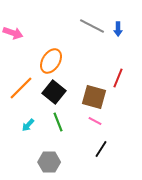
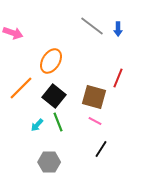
gray line: rotated 10 degrees clockwise
black square: moved 4 px down
cyan arrow: moved 9 px right
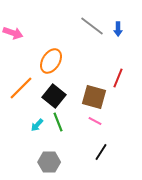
black line: moved 3 px down
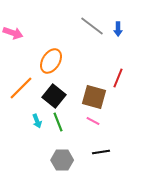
pink line: moved 2 px left
cyan arrow: moved 4 px up; rotated 64 degrees counterclockwise
black line: rotated 48 degrees clockwise
gray hexagon: moved 13 px right, 2 px up
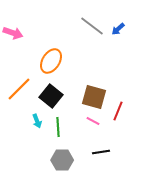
blue arrow: rotated 48 degrees clockwise
red line: moved 33 px down
orange line: moved 2 px left, 1 px down
black square: moved 3 px left
green line: moved 5 px down; rotated 18 degrees clockwise
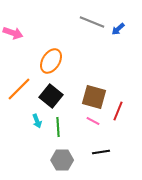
gray line: moved 4 px up; rotated 15 degrees counterclockwise
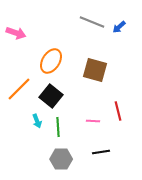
blue arrow: moved 1 px right, 2 px up
pink arrow: moved 3 px right
brown square: moved 1 px right, 27 px up
red line: rotated 36 degrees counterclockwise
pink line: rotated 24 degrees counterclockwise
gray hexagon: moved 1 px left, 1 px up
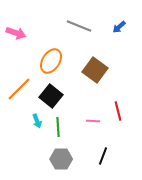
gray line: moved 13 px left, 4 px down
brown square: rotated 20 degrees clockwise
black line: moved 2 px right, 4 px down; rotated 60 degrees counterclockwise
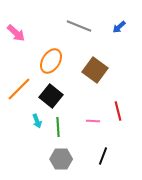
pink arrow: rotated 24 degrees clockwise
